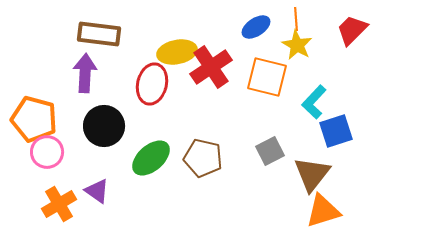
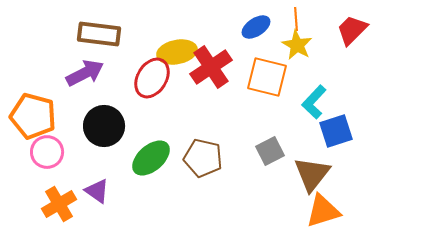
purple arrow: rotated 60 degrees clockwise
red ellipse: moved 6 px up; rotated 18 degrees clockwise
orange pentagon: moved 1 px left, 3 px up
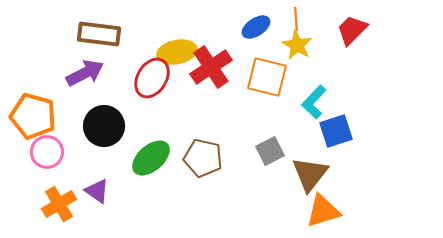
brown triangle: moved 2 px left
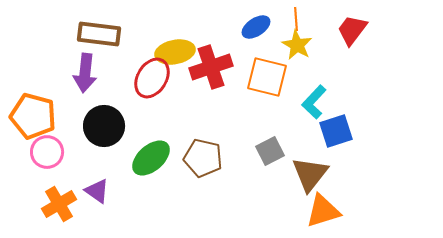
red trapezoid: rotated 8 degrees counterclockwise
yellow ellipse: moved 2 px left
red cross: rotated 15 degrees clockwise
purple arrow: rotated 123 degrees clockwise
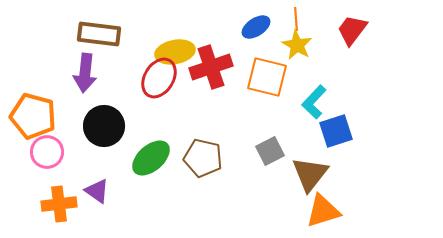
red ellipse: moved 7 px right
orange cross: rotated 24 degrees clockwise
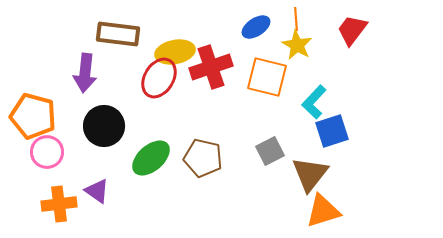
brown rectangle: moved 19 px right
blue square: moved 4 px left
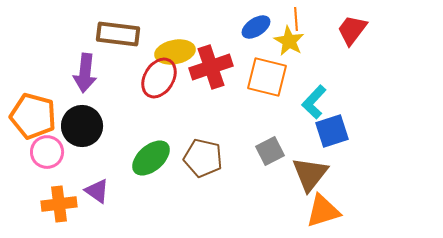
yellow star: moved 8 px left, 4 px up
black circle: moved 22 px left
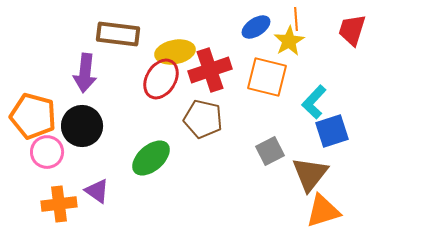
red trapezoid: rotated 20 degrees counterclockwise
yellow star: rotated 12 degrees clockwise
red cross: moved 1 px left, 3 px down
red ellipse: moved 2 px right, 1 px down
brown pentagon: moved 39 px up
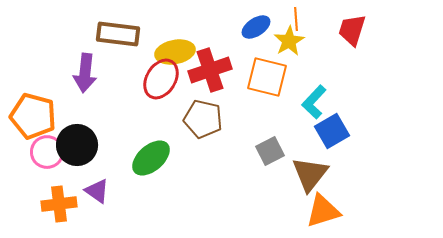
black circle: moved 5 px left, 19 px down
blue square: rotated 12 degrees counterclockwise
